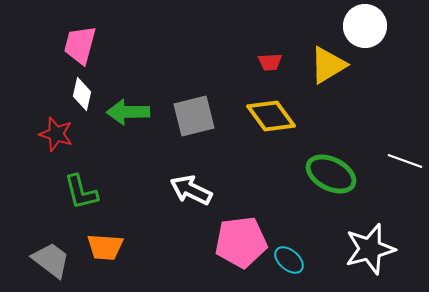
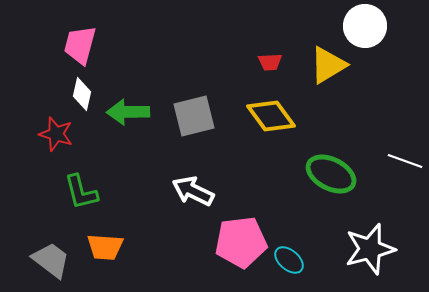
white arrow: moved 2 px right, 1 px down
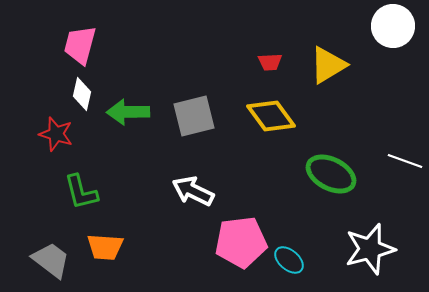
white circle: moved 28 px right
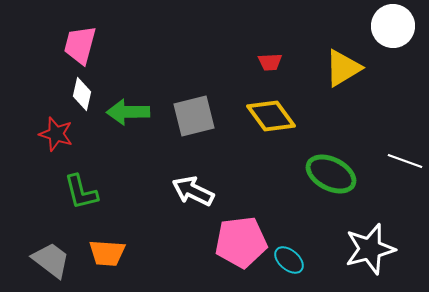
yellow triangle: moved 15 px right, 3 px down
orange trapezoid: moved 2 px right, 6 px down
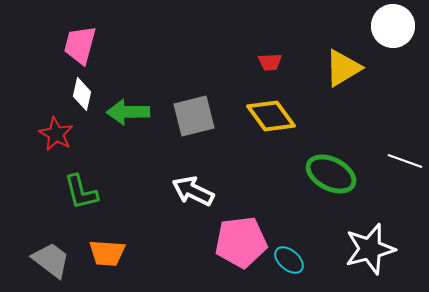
red star: rotated 12 degrees clockwise
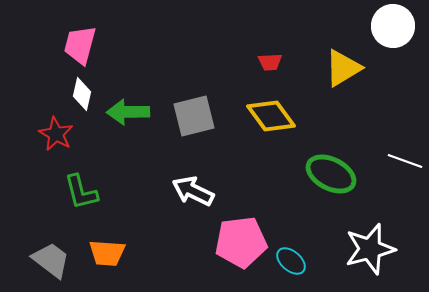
cyan ellipse: moved 2 px right, 1 px down
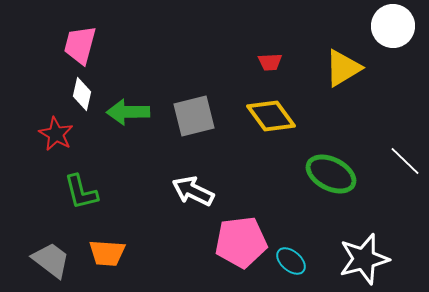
white line: rotated 24 degrees clockwise
white star: moved 6 px left, 10 px down
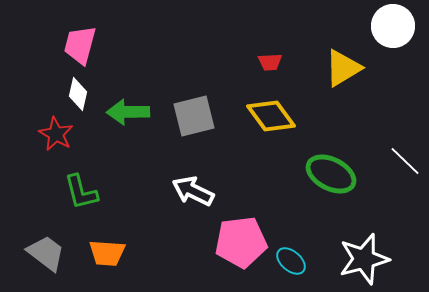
white diamond: moved 4 px left
gray trapezoid: moved 5 px left, 7 px up
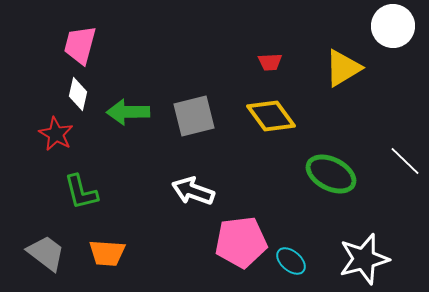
white arrow: rotated 6 degrees counterclockwise
